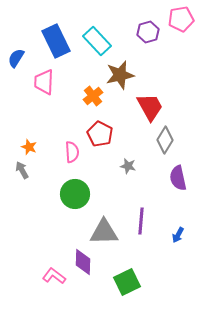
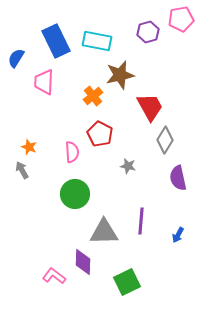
cyan rectangle: rotated 36 degrees counterclockwise
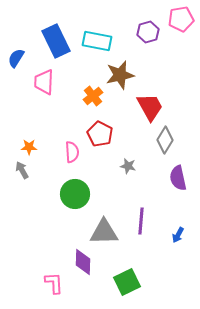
orange star: rotated 21 degrees counterclockwise
pink L-shape: moved 7 px down; rotated 50 degrees clockwise
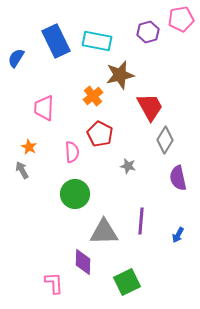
pink trapezoid: moved 26 px down
orange star: rotated 28 degrees clockwise
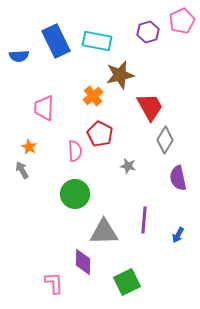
pink pentagon: moved 1 px right, 2 px down; rotated 15 degrees counterclockwise
blue semicircle: moved 3 px right, 2 px up; rotated 126 degrees counterclockwise
pink semicircle: moved 3 px right, 1 px up
purple line: moved 3 px right, 1 px up
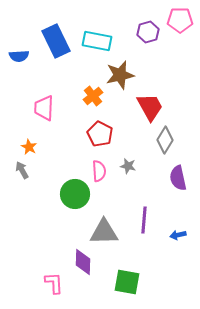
pink pentagon: moved 2 px left, 1 px up; rotated 25 degrees clockwise
pink semicircle: moved 24 px right, 20 px down
blue arrow: rotated 49 degrees clockwise
green square: rotated 36 degrees clockwise
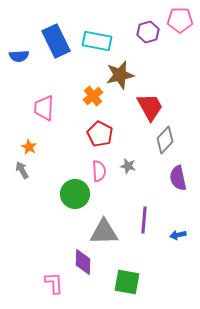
gray diamond: rotated 12 degrees clockwise
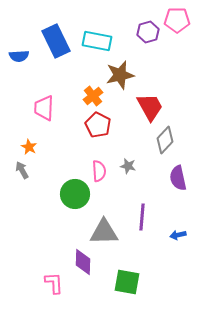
pink pentagon: moved 3 px left
red pentagon: moved 2 px left, 9 px up
purple line: moved 2 px left, 3 px up
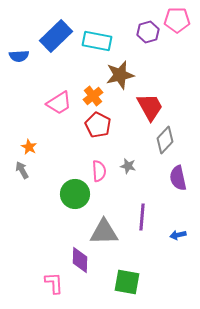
blue rectangle: moved 5 px up; rotated 72 degrees clockwise
pink trapezoid: moved 15 px right, 5 px up; rotated 124 degrees counterclockwise
purple diamond: moved 3 px left, 2 px up
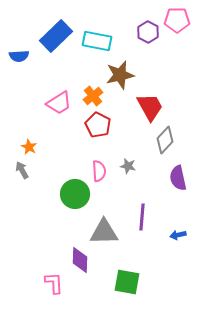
purple hexagon: rotated 15 degrees counterclockwise
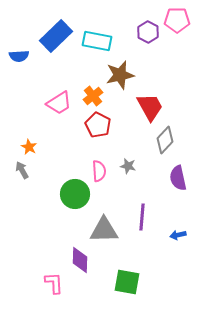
gray triangle: moved 2 px up
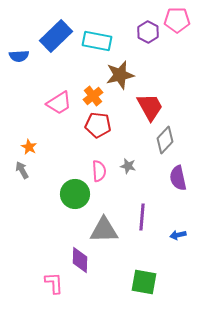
red pentagon: rotated 20 degrees counterclockwise
green square: moved 17 px right
